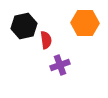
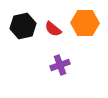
black hexagon: moved 1 px left
red semicircle: moved 7 px right, 11 px up; rotated 138 degrees clockwise
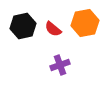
orange hexagon: rotated 12 degrees counterclockwise
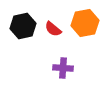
purple cross: moved 3 px right, 3 px down; rotated 24 degrees clockwise
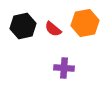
purple cross: moved 1 px right
